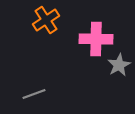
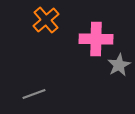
orange cross: rotated 8 degrees counterclockwise
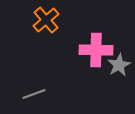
pink cross: moved 11 px down
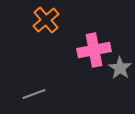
pink cross: moved 2 px left; rotated 12 degrees counterclockwise
gray star: moved 1 px right, 3 px down; rotated 10 degrees counterclockwise
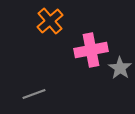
orange cross: moved 4 px right, 1 px down
pink cross: moved 3 px left
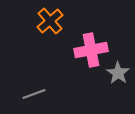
gray star: moved 2 px left, 5 px down
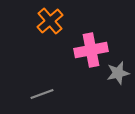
gray star: rotated 25 degrees clockwise
gray line: moved 8 px right
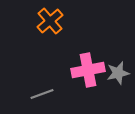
pink cross: moved 3 px left, 20 px down
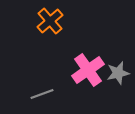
pink cross: rotated 24 degrees counterclockwise
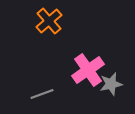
orange cross: moved 1 px left
gray star: moved 7 px left, 11 px down
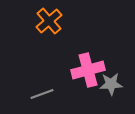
pink cross: rotated 20 degrees clockwise
gray star: rotated 10 degrees clockwise
